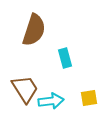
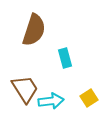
yellow square: rotated 24 degrees counterclockwise
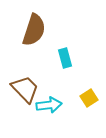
brown trapezoid: rotated 12 degrees counterclockwise
cyan arrow: moved 2 px left, 4 px down
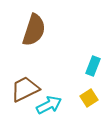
cyan rectangle: moved 28 px right, 8 px down; rotated 36 degrees clockwise
brown trapezoid: rotated 72 degrees counterclockwise
cyan arrow: rotated 20 degrees counterclockwise
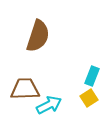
brown semicircle: moved 4 px right, 6 px down
cyan rectangle: moved 1 px left, 10 px down
brown trapezoid: rotated 24 degrees clockwise
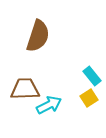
cyan rectangle: rotated 60 degrees counterclockwise
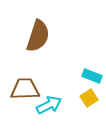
cyan rectangle: rotated 30 degrees counterclockwise
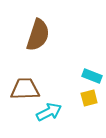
brown semicircle: moved 1 px up
yellow square: rotated 18 degrees clockwise
cyan arrow: moved 7 px down
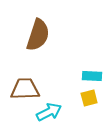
cyan rectangle: rotated 18 degrees counterclockwise
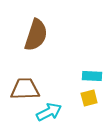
brown semicircle: moved 2 px left
